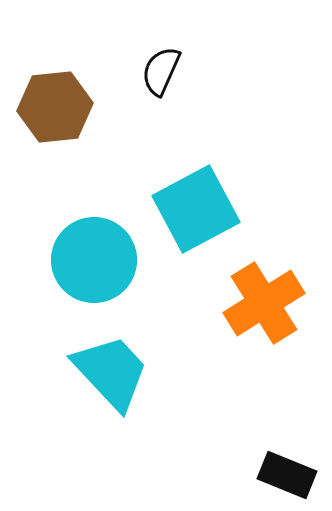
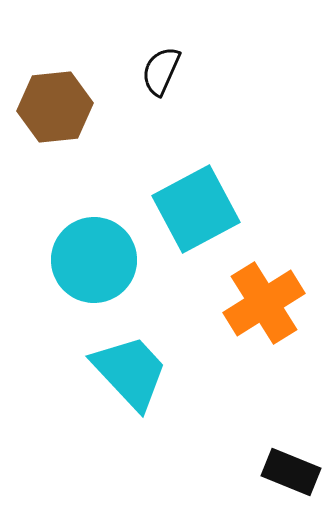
cyan trapezoid: moved 19 px right
black rectangle: moved 4 px right, 3 px up
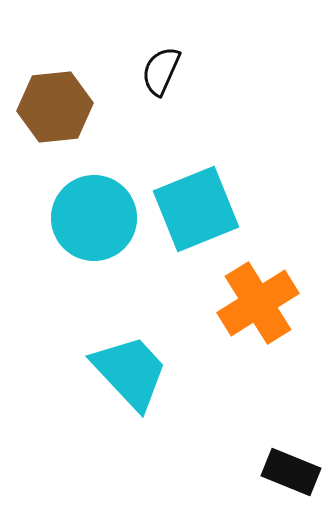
cyan square: rotated 6 degrees clockwise
cyan circle: moved 42 px up
orange cross: moved 6 px left
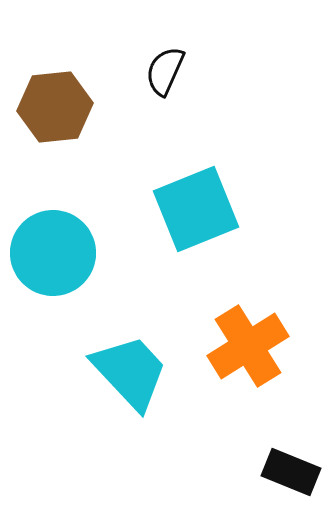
black semicircle: moved 4 px right
cyan circle: moved 41 px left, 35 px down
orange cross: moved 10 px left, 43 px down
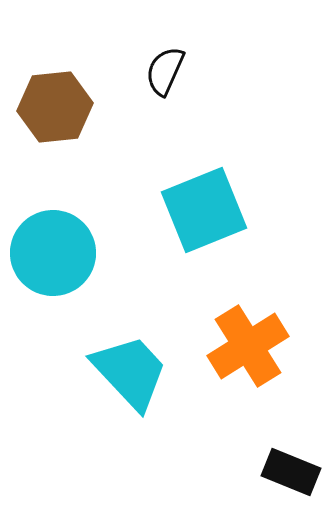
cyan square: moved 8 px right, 1 px down
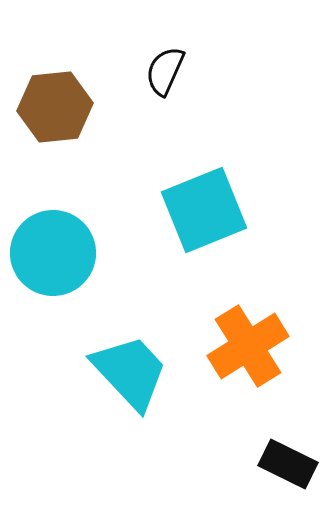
black rectangle: moved 3 px left, 8 px up; rotated 4 degrees clockwise
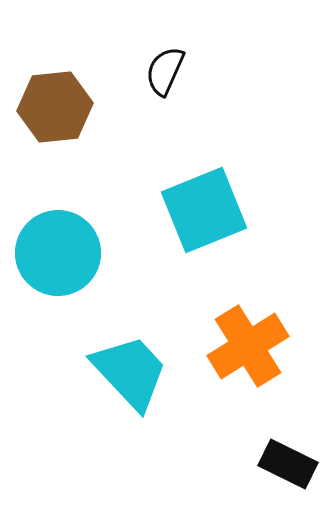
cyan circle: moved 5 px right
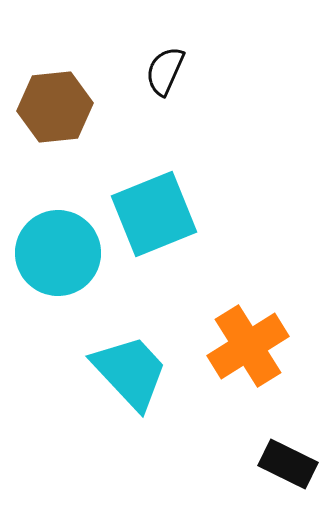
cyan square: moved 50 px left, 4 px down
